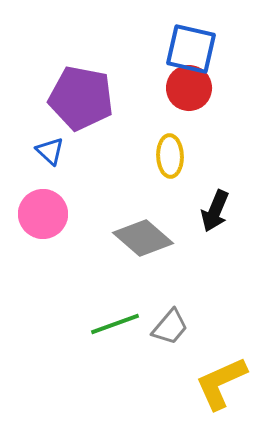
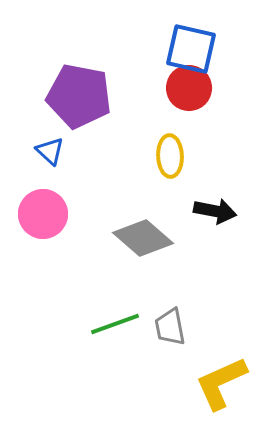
purple pentagon: moved 2 px left, 2 px up
black arrow: rotated 102 degrees counterclockwise
gray trapezoid: rotated 129 degrees clockwise
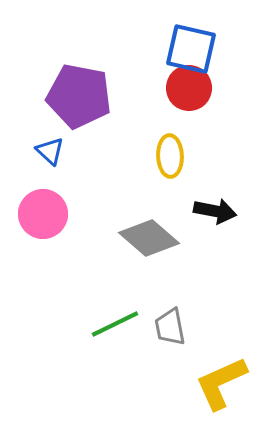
gray diamond: moved 6 px right
green line: rotated 6 degrees counterclockwise
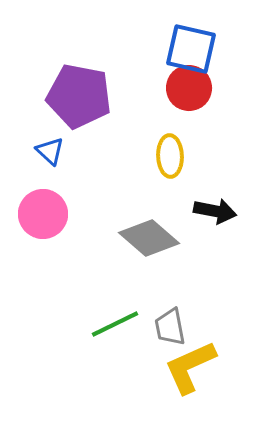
yellow L-shape: moved 31 px left, 16 px up
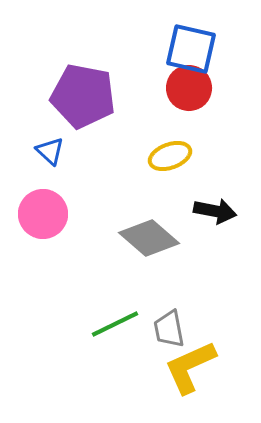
purple pentagon: moved 4 px right
yellow ellipse: rotated 72 degrees clockwise
gray trapezoid: moved 1 px left, 2 px down
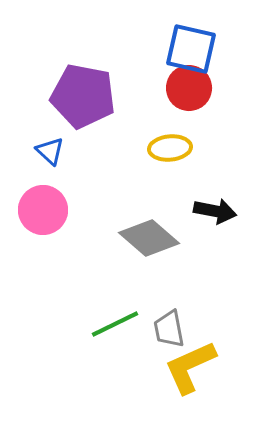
yellow ellipse: moved 8 px up; rotated 15 degrees clockwise
pink circle: moved 4 px up
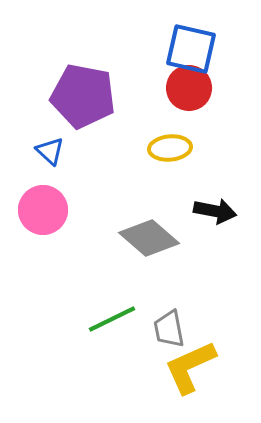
green line: moved 3 px left, 5 px up
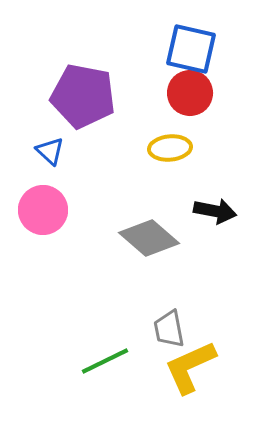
red circle: moved 1 px right, 5 px down
green line: moved 7 px left, 42 px down
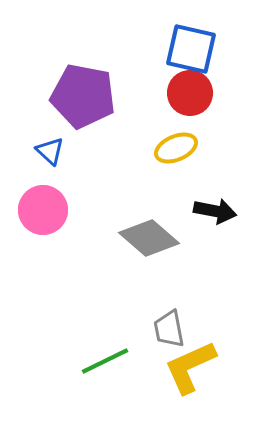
yellow ellipse: moved 6 px right; rotated 18 degrees counterclockwise
